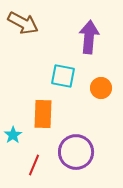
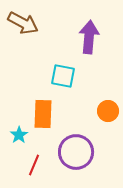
orange circle: moved 7 px right, 23 px down
cyan star: moved 6 px right
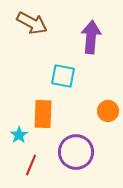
brown arrow: moved 9 px right
purple arrow: moved 2 px right
red line: moved 3 px left
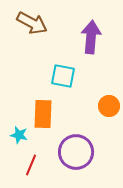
orange circle: moved 1 px right, 5 px up
cyan star: rotated 24 degrees counterclockwise
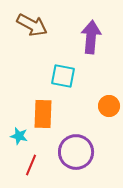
brown arrow: moved 2 px down
cyan star: moved 1 px down
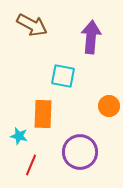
purple circle: moved 4 px right
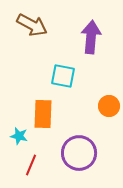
purple circle: moved 1 px left, 1 px down
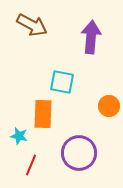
cyan square: moved 1 px left, 6 px down
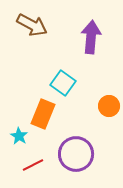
cyan square: moved 1 px right, 1 px down; rotated 25 degrees clockwise
orange rectangle: rotated 20 degrees clockwise
cyan star: rotated 18 degrees clockwise
purple circle: moved 3 px left, 1 px down
red line: moved 2 px right; rotated 40 degrees clockwise
